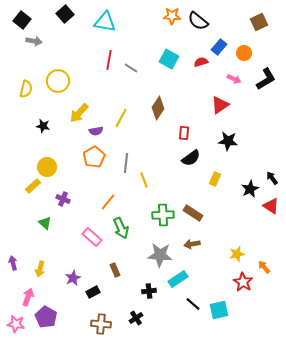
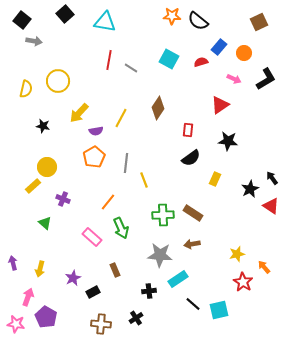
red rectangle at (184, 133): moved 4 px right, 3 px up
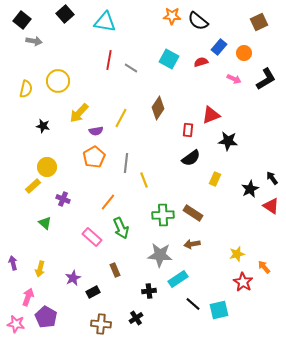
red triangle at (220, 105): moved 9 px left, 10 px down; rotated 12 degrees clockwise
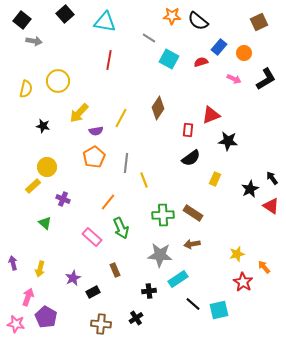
gray line at (131, 68): moved 18 px right, 30 px up
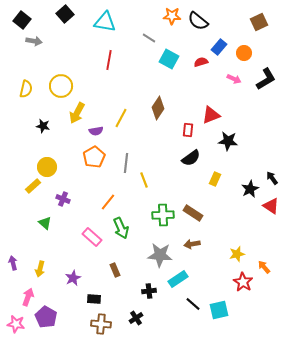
yellow circle at (58, 81): moved 3 px right, 5 px down
yellow arrow at (79, 113): moved 2 px left; rotated 15 degrees counterclockwise
black rectangle at (93, 292): moved 1 px right, 7 px down; rotated 32 degrees clockwise
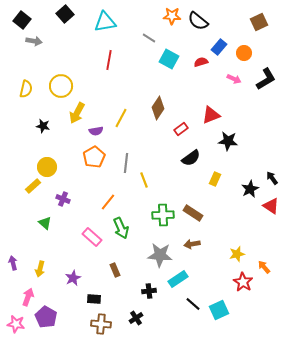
cyan triangle at (105, 22): rotated 20 degrees counterclockwise
red rectangle at (188, 130): moved 7 px left, 1 px up; rotated 48 degrees clockwise
cyan square at (219, 310): rotated 12 degrees counterclockwise
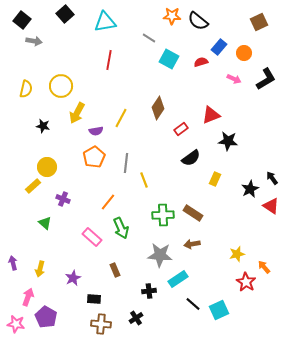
red star at (243, 282): moved 3 px right
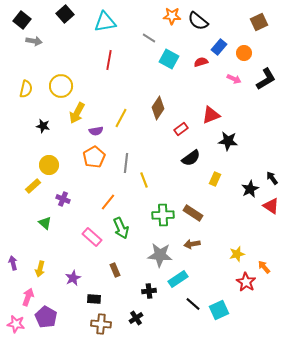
yellow circle at (47, 167): moved 2 px right, 2 px up
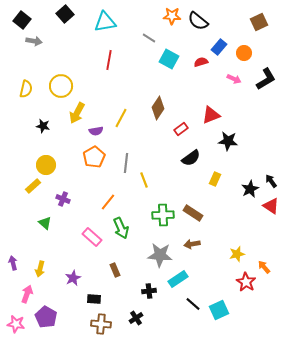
yellow circle at (49, 165): moved 3 px left
black arrow at (272, 178): moved 1 px left, 3 px down
pink arrow at (28, 297): moved 1 px left, 3 px up
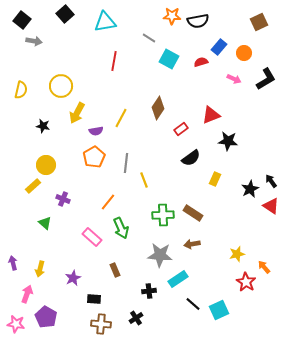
black semicircle at (198, 21): rotated 50 degrees counterclockwise
red line at (109, 60): moved 5 px right, 1 px down
yellow semicircle at (26, 89): moved 5 px left, 1 px down
